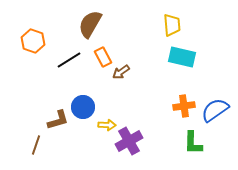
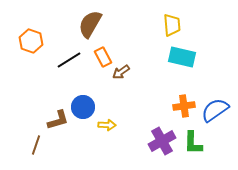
orange hexagon: moved 2 px left
purple cross: moved 33 px right
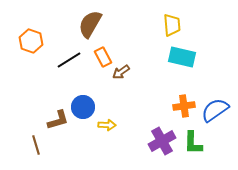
brown line: rotated 36 degrees counterclockwise
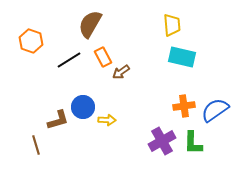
yellow arrow: moved 5 px up
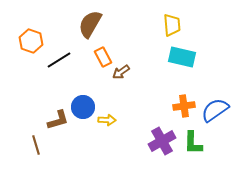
black line: moved 10 px left
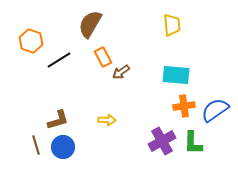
cyan rectangle: moved 6 px left, 18 px down; rotated 8 degrees counterclockwise
blue circle: moved 20 px left, 40 px down
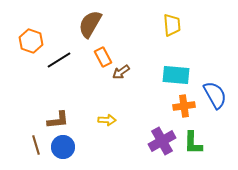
blue semicircle: moved 15 px up; rotated 96 degrees clockwise
brown L-shape: rotated 10 degrees clockwise
